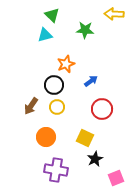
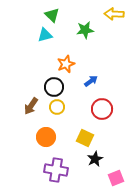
green star: rotated 12 degrees counterclockwise
black circle: moved 2 px down
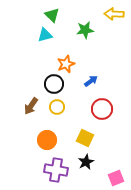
black circle: moved 3 px up
orange circle: moved 1 px right, 3 px down
black star: moved 9 px left, 3 px down
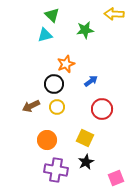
brown arrow: rotated 30 degrees clockwise
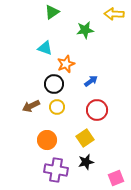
green triangle: moved 3 px up; rotated 42 degrees clockwise
cyan triangle: moved 13 px down; rotated 35 degrees clockwise
red circle: moved 5 px left, 1 px down
yellow square: rotated 30 degrees clockwise
black star: rotated 14 degrees clockwise
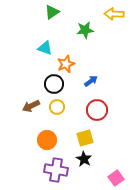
yellow square: rotated 18 degrees clockwise
black star: moved 2 px left, 3 px up; rotated 28 degrees counterclockwise
pink square: rotated 14 degrees counterclockwise
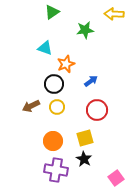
orange circle: moved 6 px right, 1 px down
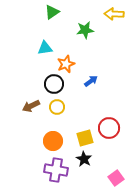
cyan triangle: rotated 28 degrees counterclockwise
red circle: moved 12 px right, 18 px down
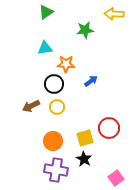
green triangle: moved 6 px left
orange star: rotated 24 degrees clockwise
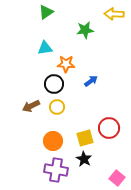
pink square: moved 1 px right; rotated 14 degrees counterclockwise
